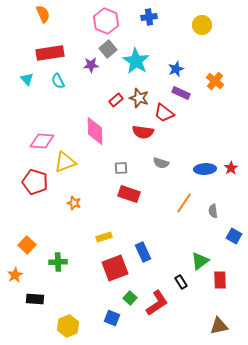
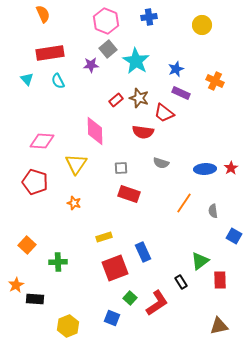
orange cross at (215, 81): rotated 12 degrees counterclockwise
yellow triangle at (65, 162): moved 11 px right, 2 px down; rotated 35 degrees counterclockwise
orange star at (15, 275): moved 1 px right, 10 px down
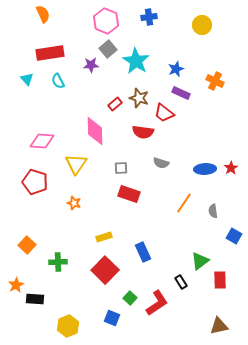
red rectangle at (116, 100): moved 1 px left, 4 px down
red square at (115, 268): moved 10 px left, 2 px down; rotated 24 degrees counterclockwise
